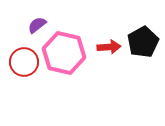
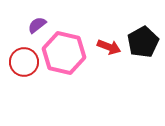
red arrow: rotated 25 degrees clockwise
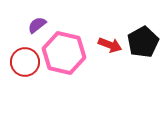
red arrow: moved 1 px right, 2 px up
red circle: moved 1 px right
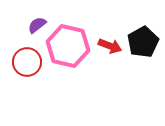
red arrow: moved 1 px down
pink hexagon: moved 4 px right, 7 px up
red circle: moved 2 px right
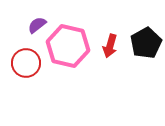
black pentagon: moved 3 px right, 1 px down
red arrow: rotated 85 degrees clockwise
red circle: moved 1 px left, 1 px down
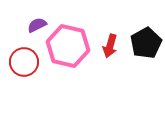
purple semicircle: rotated 12 degrees clockwise
red circle: moved 2 px left, 1 px up
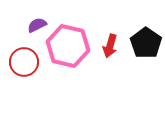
black pentagon: rotated 8 degrees counterclockwise
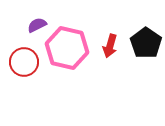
pink hexagon: moved 1 px left, 2 px down
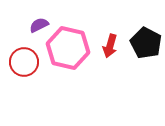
purple semicircle: moved 2 px right
black pentagon: rotated 8 degrees counterclockwise
pink hexagon: moved 1 px right
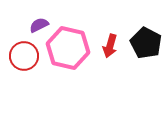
red circle: moved 6 px up
